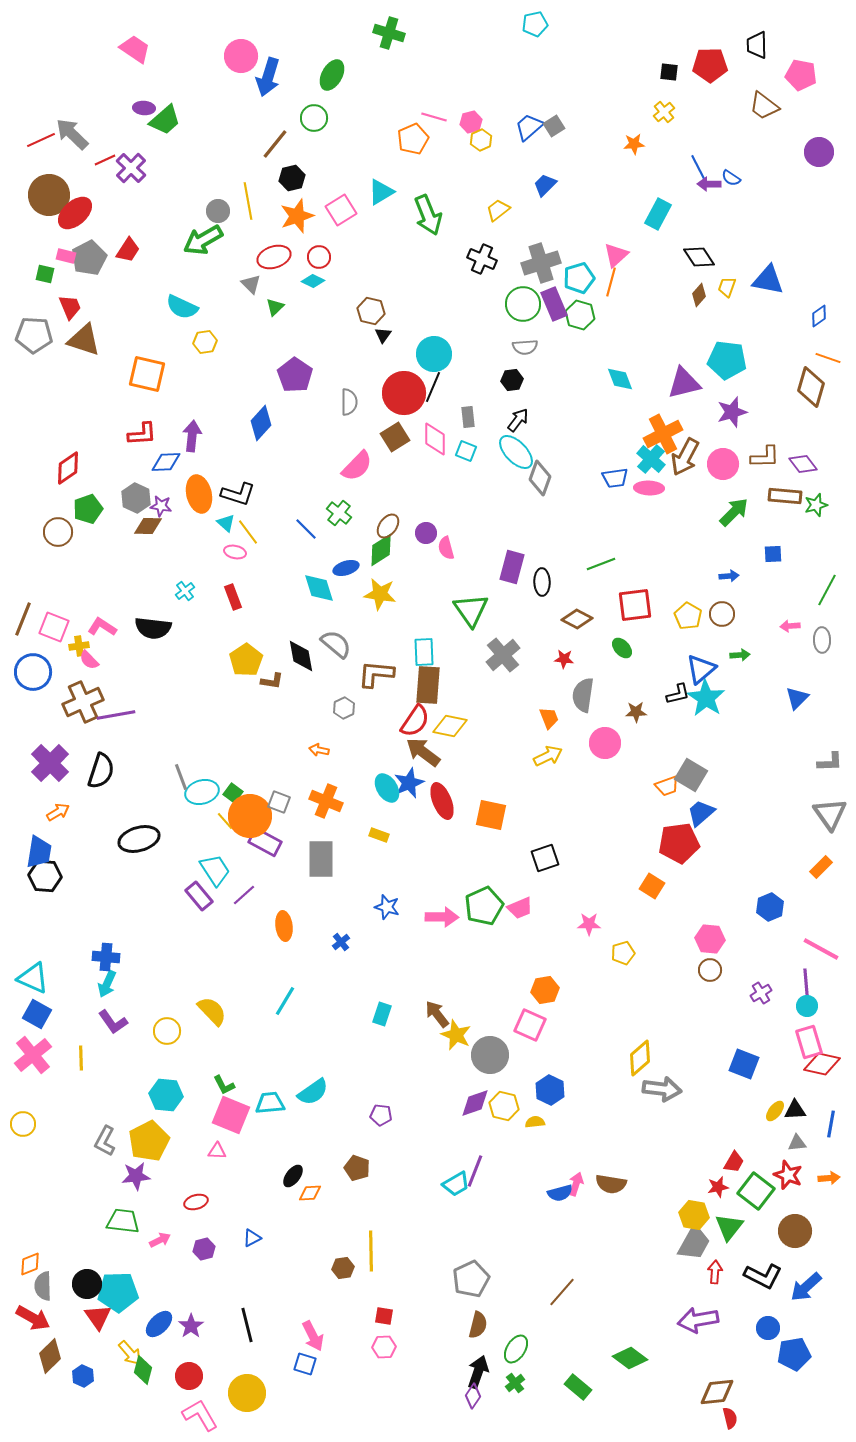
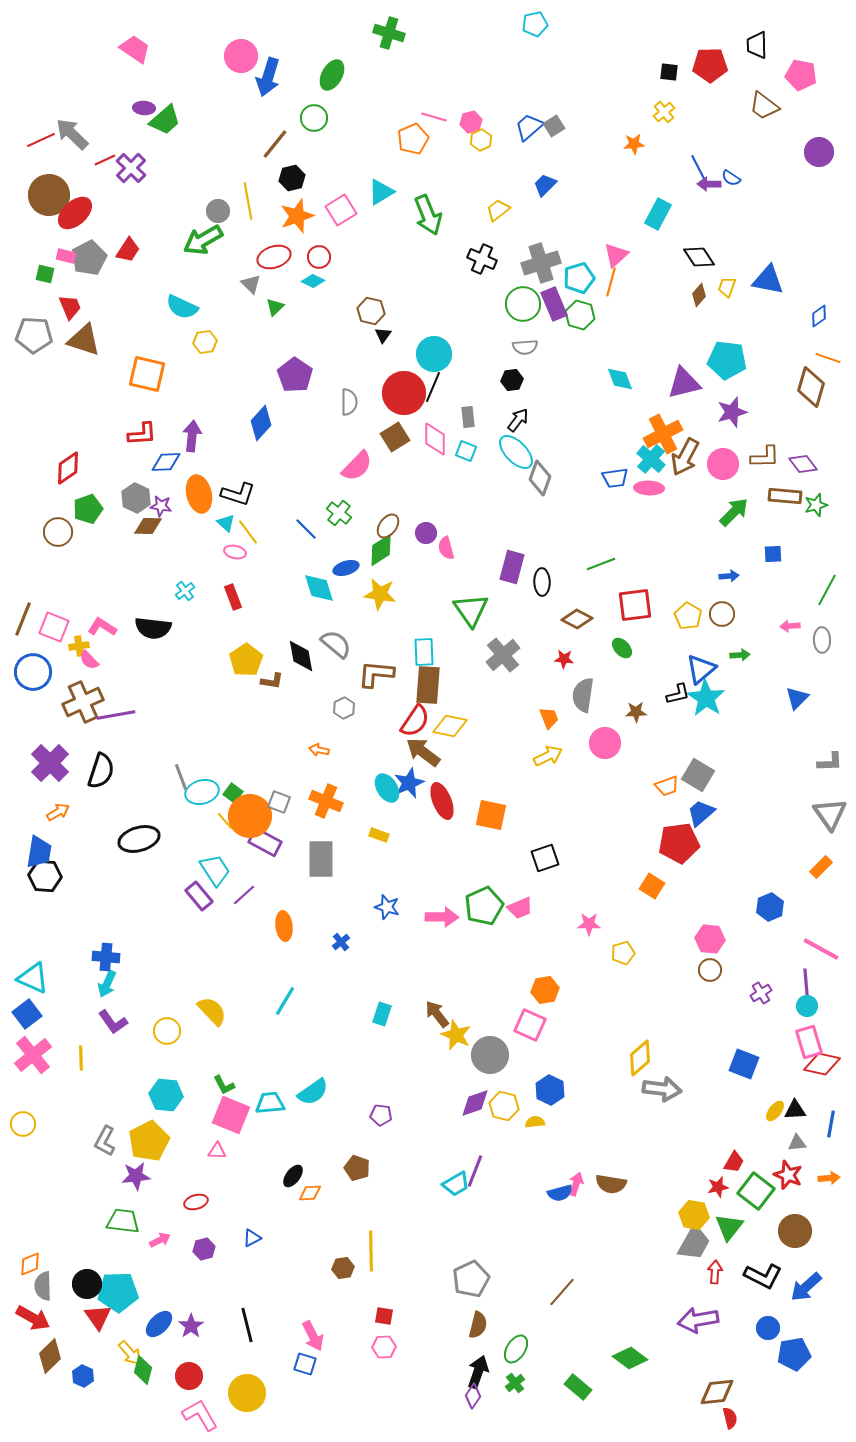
gray square at (691, 775): moved 7 px right
blue square at (37, 1014): moved 10 px left; rotated 24 degrees clockwise
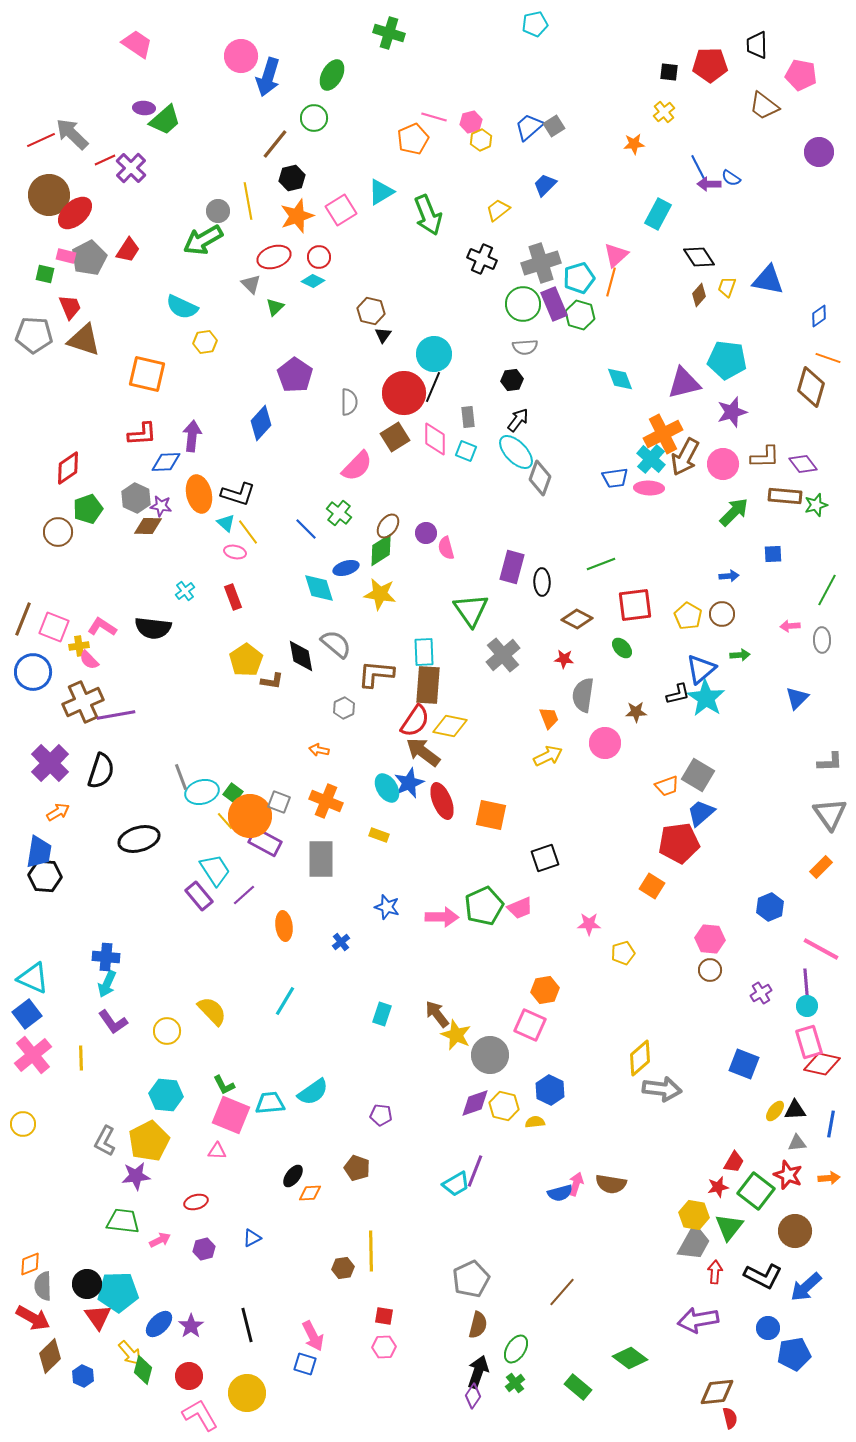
pink trapezoid at (135, 49): moved 2 px right, 5 px up
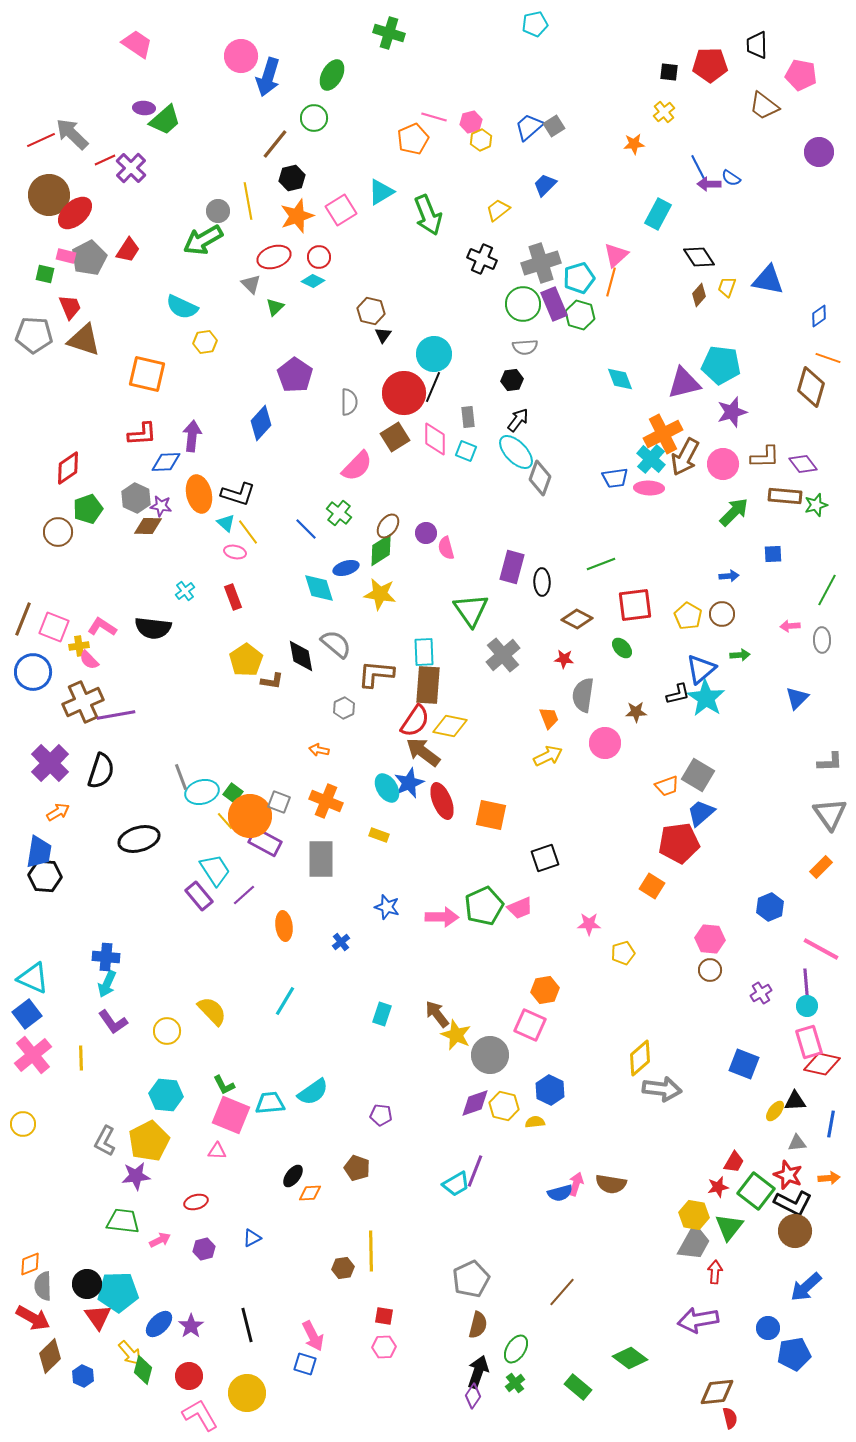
cyan pentagon at (727, 360): moved 6 px left, 5 px down
black triangle at (795, 1110): moved 9 px up
black L-shape at (763, 1276): moved 30 px right, 73 px up
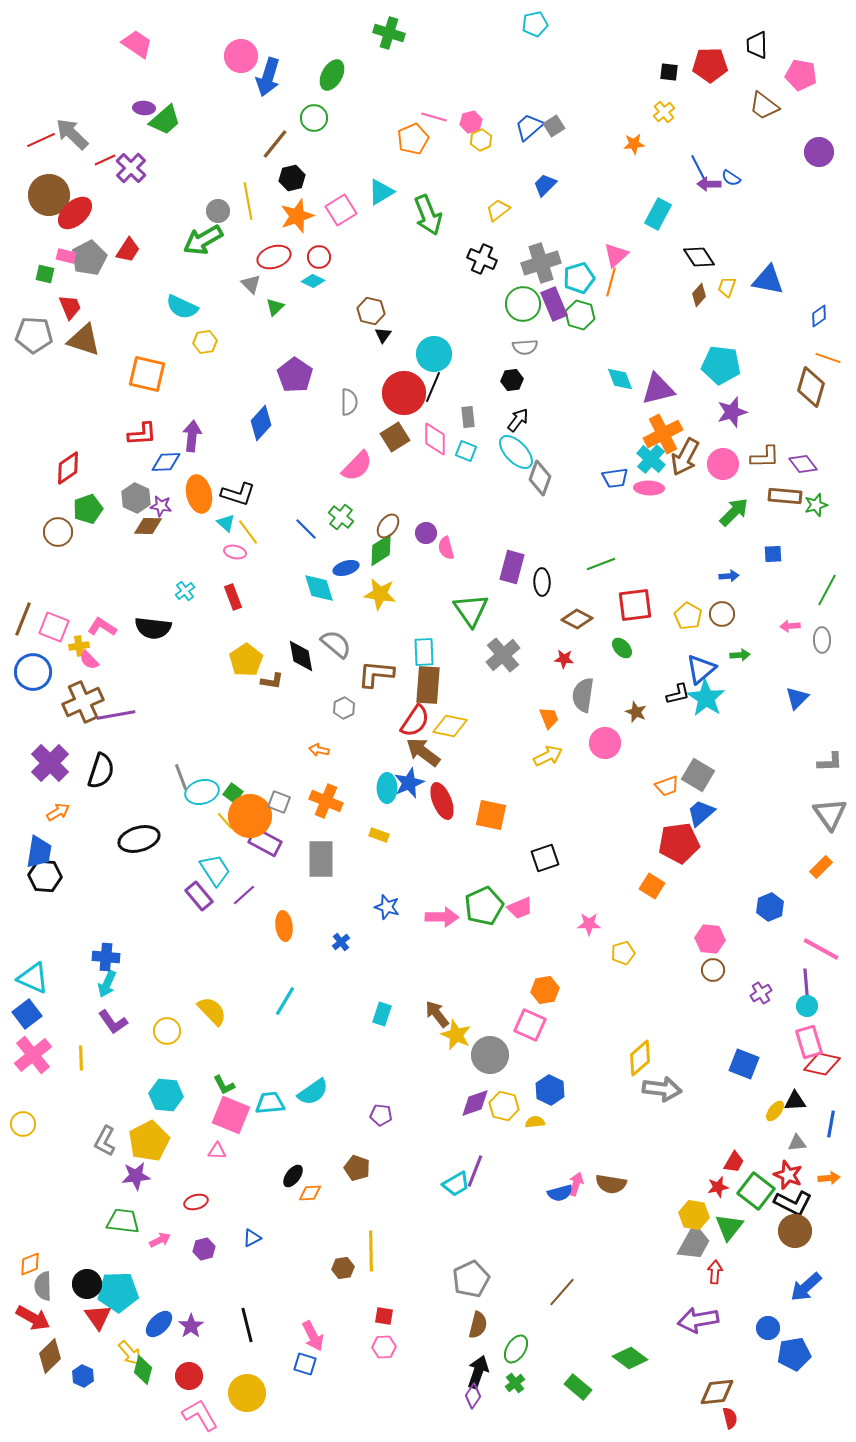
purple triangle at (684, 383): moved 26 px left, 6 px down
green cross at (339, 513): moved 2 px right, 4 px down
brown star at (636, 712): rotated 25 degrees clockwise
cyan ellipse at (387, 788): rotated 32 degrees clockwise
brown circle at (710, 970): moved 3 px right
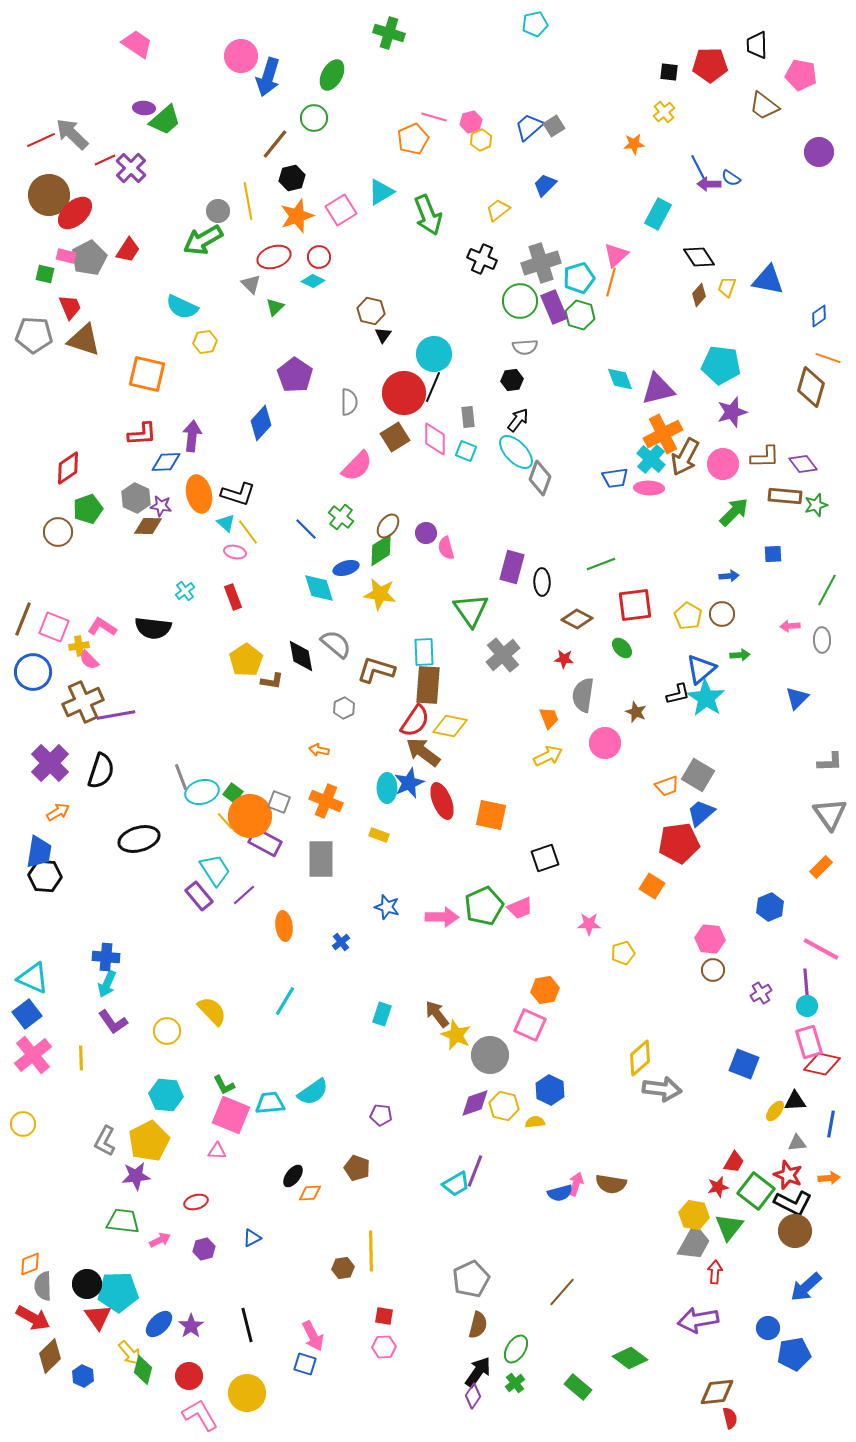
green circle at (523, 304): moved 3 px left, 3 px up
purple rectangle at (554, 304): moved 3 px down
brown L-shape at (376, 674): moved 4 px up; rotated 12 degrees clockwise
black arrow at (478, 1372): rotated 16 degrees clockwise
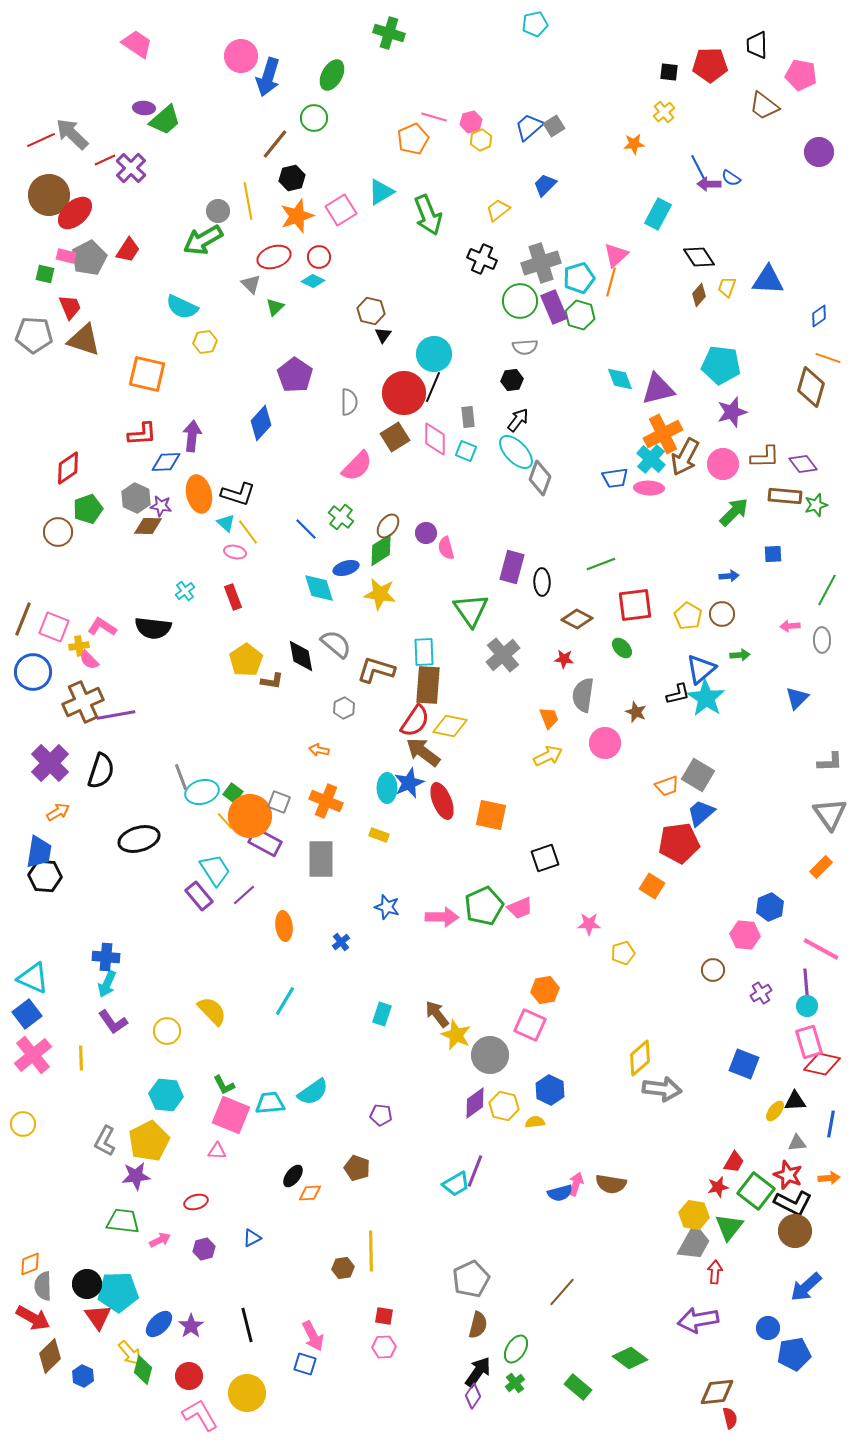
blue triangle at (768, 280): rotated 8 degrees counterclockwise
pink hexagon at (710, 939): moved 35 px right, 4 px up
purple diamond at (475, 1103): rotated 16 degrees counterclockwise
